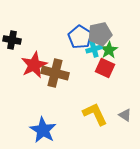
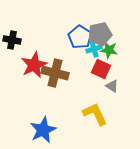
green star: rotated 30 degrees counterclockwise
red square: moved 4 px left, 1 px down
gray triangle: moved 13 px left, 29 px up
blue star: rotated 16 degrees clockwise
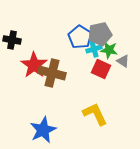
red star: rotated 12 degrees counterclockwise
brown cross: moved 3 px left
gray triangle: moved 11 px right, 25 px up
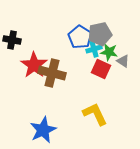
green star: moved 2 px down
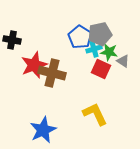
red star: rotated 16 degrees clockwise
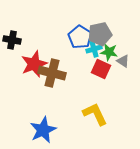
red star: moved 1 px up
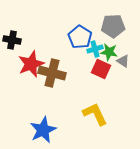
gray pentagon: moved 13 px right, 8 px up; rotated 10 degrees clockwise
cyan cross: moved 1 px right
red star: moved 3 px left
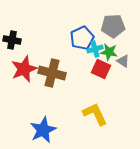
blue pentagon: moved 2 px right, 1 px down; rotated 15 degrees clockwise
red star: moved 7 px left, 5 px down
